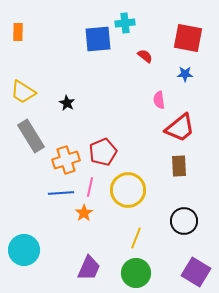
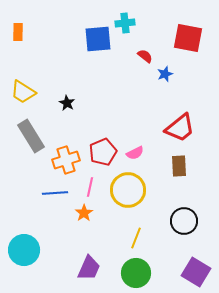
blue star: moved 20 px left; rotated 21 degrees counterclockwise
pink semicircle: moved 24 px left, 53 px down; rotated 108 degrees counterclockwise
blue line: moved 6 px left
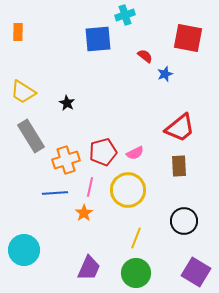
cyan cross: moved 8 px up; rotated 12 degrees counterclockwise
red pentagon: rotated 8 degrees clockwise
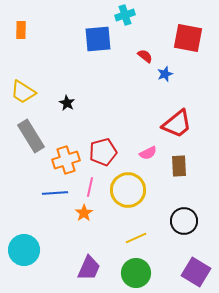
orange rectangle: moved 3 px right, 2 px up
red trapezoid: moved 3 px left, 4 px up
pink semicircle: moved 13 px right
yellow line: rotated 45 degrees clockwise
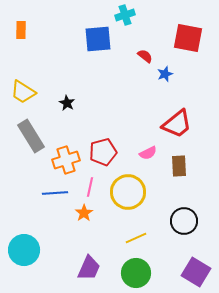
yellow circle: moved 2 px down
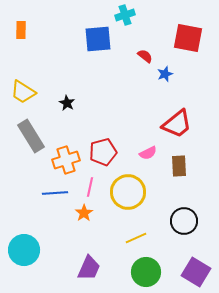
green circle: moved 10 px right, 1 px up
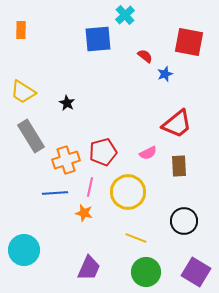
cyan cross: rotated 24 degrees counterclockwise
red square: moved 1 px right, 4 px down
orange star: rotated 24 degrees counterclockwise
yellow line: rotated 45 degrees clockwise
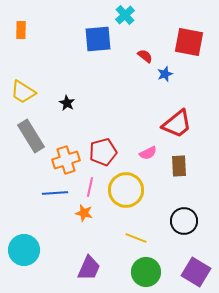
yellow circle: moved 2 px left, 2 px up
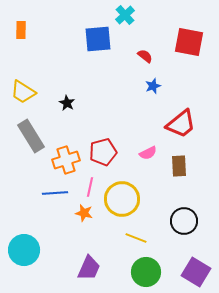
blue star: moved 12 px left, 12 px down
red trapezoid: moved 4 px right
yellow circle: moved 4 px left, 9 px down
